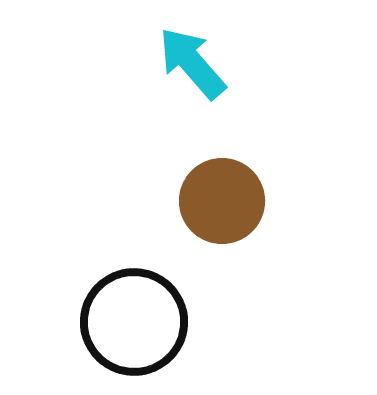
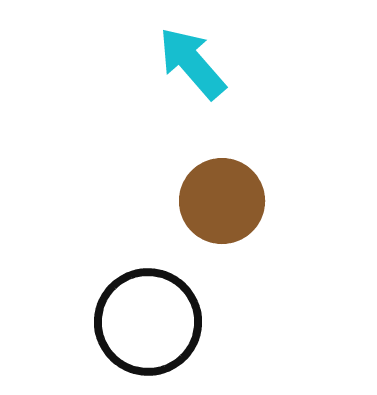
black circle: moved 14 px right
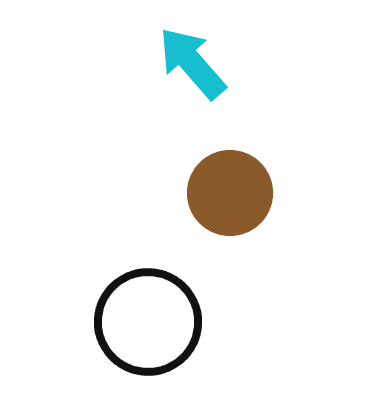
brown circle: moved 8 px right, 8 px up
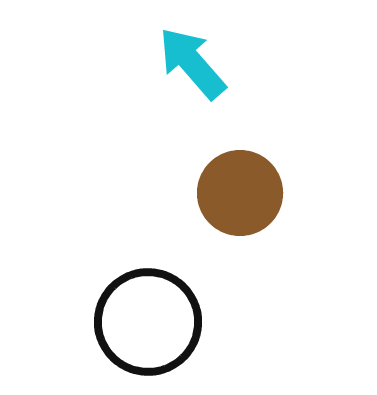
brown circle: moved 10 px right
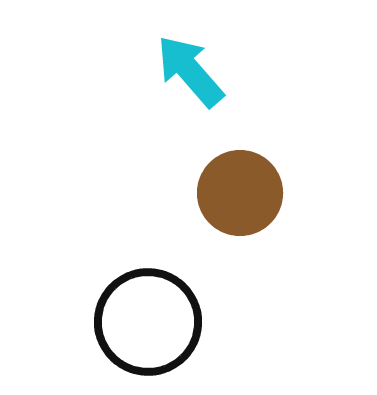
cyan arrow: moved 2 px left, 8 px down
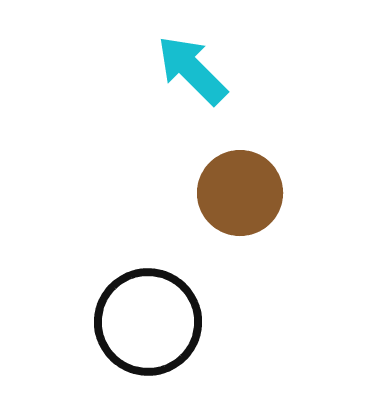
cyan arrow: moved 2 px right, 1 px up; rotated 4 degrees counterclockwise
